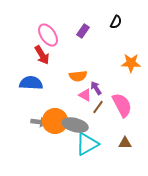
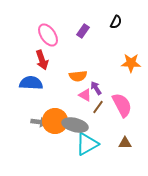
red arrow: moved 5 px down; rotated 12 degrees clockwise
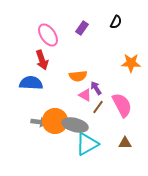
purple rectangle: moved 1 px left, 3 px up
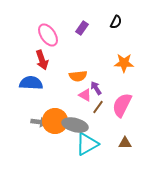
orange star: moved 7 px left
pink semicircle: rotated 125 degrees counterclockwise
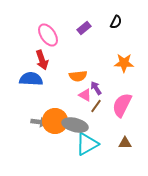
purple rectangle: moved 2 px right; rotated 16 degrees clockwise
blue semicircle: moved 4 px up
brown line: moved 2 px left, 1 px up
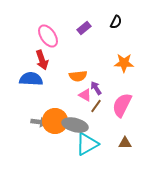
pink ellipse: moved 1 px down
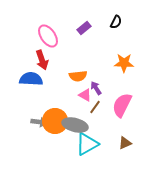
brown line: moved 1 px left, 1 px down
brown triangle: rotated 24 degrees counterclockwise
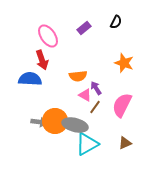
orange star: rotated 18 degrees clockwise
blue semicircle: moved 1 px left
